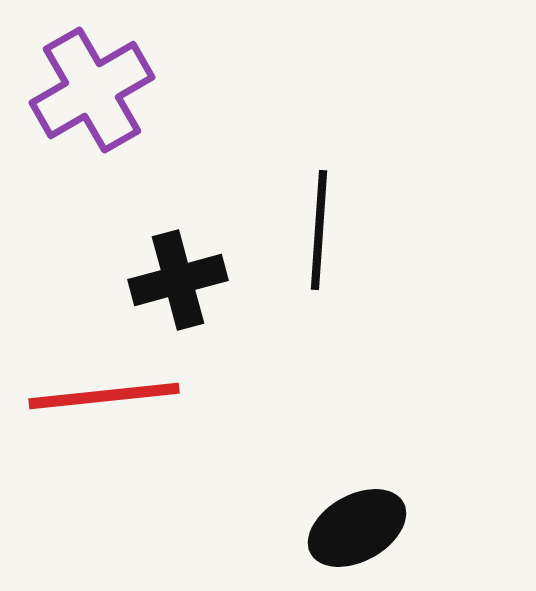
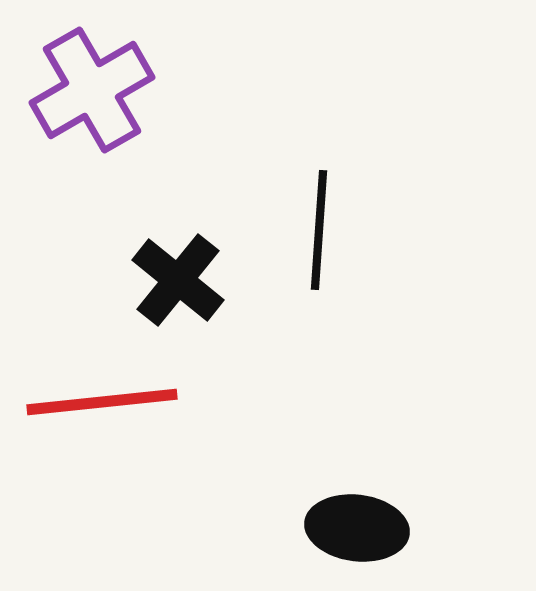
black cross: rotated 36 degrees counterclockwise
red line: moved 2 px left, 6 px down
black ellipse: rotated 36 degrees clockwise
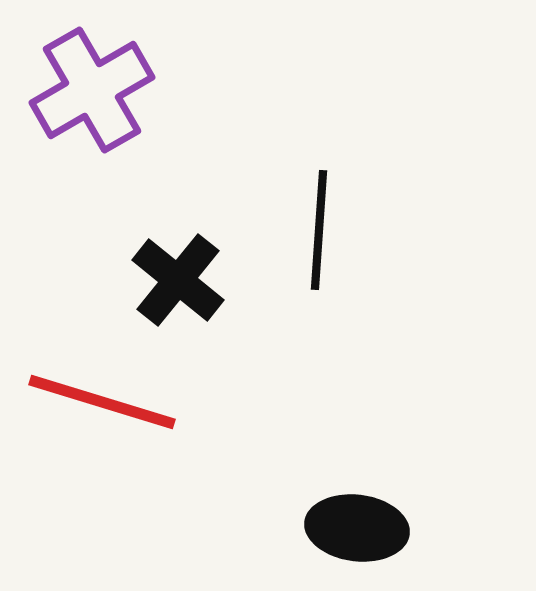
red line: rotated 23 degrees clockwise
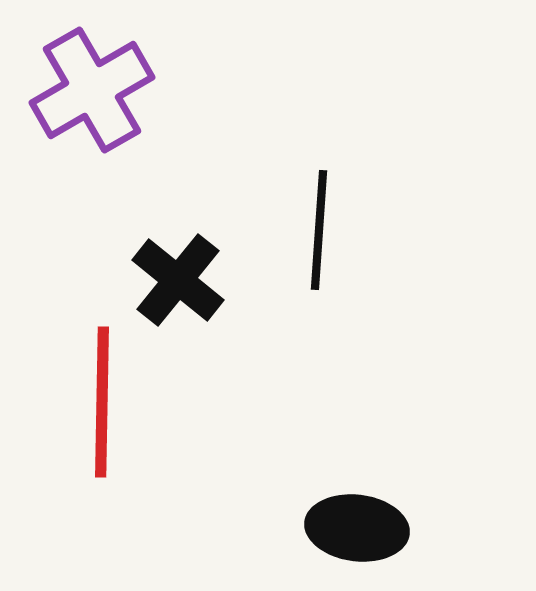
red line: rotated 74 degrees clockwise
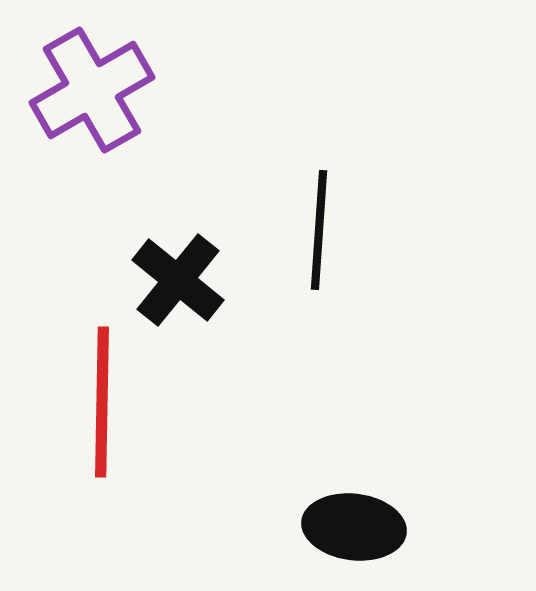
black ellipse: moved 3 px left, 1 px up
